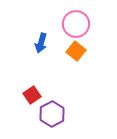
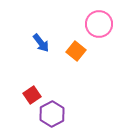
pink circle: moved 23 px right
blue arrow: rotated 54 degrees counterclockwise
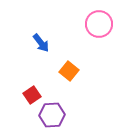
orange square: moved 7 px left, 20 px down
purple hexagon: moved 1 px down; rotated 25 degrees clockwise
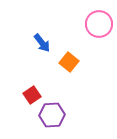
blue arrow: moved 1 px right
orange square: moved 9 px up
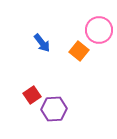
pink circle: moved 6 px down
orange square: moved 10 px right, 11 px up
purple hexagon: moved 2 px right, 6 px up
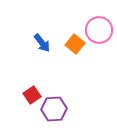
orange square: moved 4 px left, 7 px up
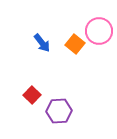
pink circle: moved 1 px down
red square: rotated 12 degrees counterclockwise
purple hexagon: moved 5 px right, 2 px down
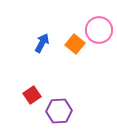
pink circle: moved 1 px up
blue arrow: rotated 114 degrees counterclockwise
red square: rotated 12 degrees clockwise
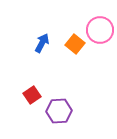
pink circle: moved 1 px right
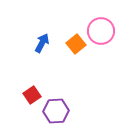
pink circle: moved 1 px right, 1 px down
orange square: moved 1 px right; rotated 12 degrees clockwise
purple hexagon: moved 3 px left
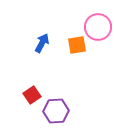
pink circle: moved 3 px left, 4 px up
orange square: moved 1 px right, 1 px down; rotated 30 degrees clockwise
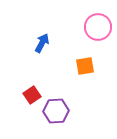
orange square: moved 8 px right, 21 px down
